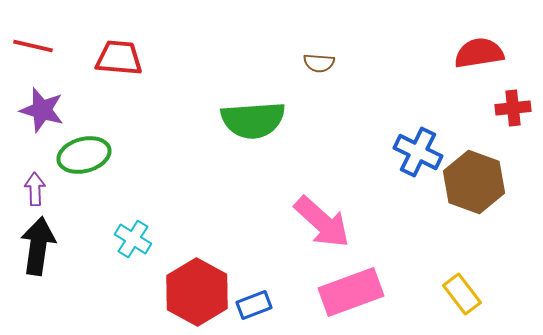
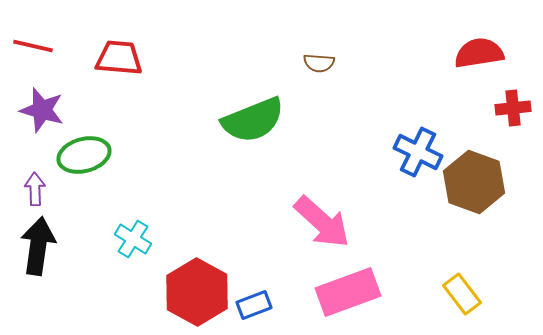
green semicircle: rotated 18 degrees counterclockwise
pink rectangle: moved 3 px left
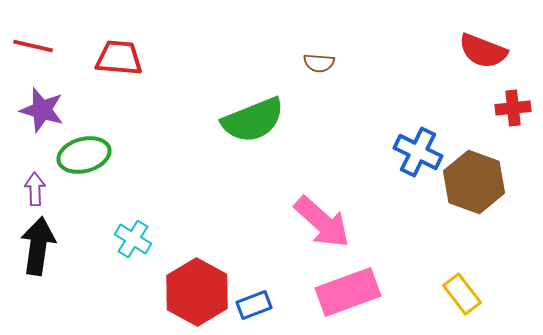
red semicircle: moved 4 px right, 2 px up; rotated 150 degrees counterclockwise
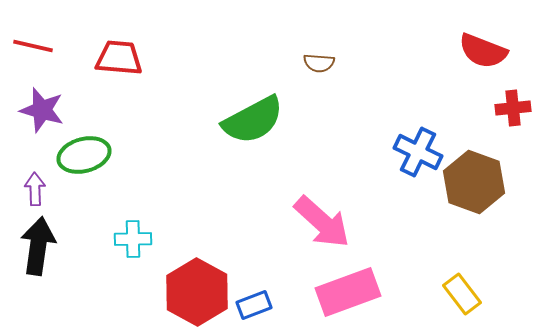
green semicircle: rotated 6 degrees counterclockwise
cyan cross: rotated 33 degrees counterclockwise
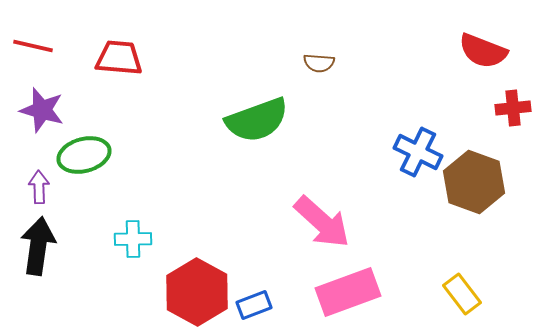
green semicircle: moved 4 px right; rotated 8 degrees clockwise
purple arrow: moved 4 px right, 2 px up
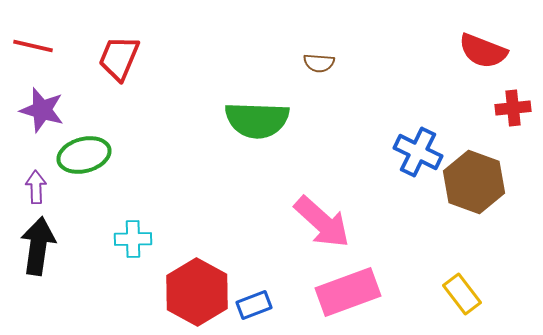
red trapezoid: rotated 72 degrees counterclockwise
green semicircle: rotated 22 degrees clockwise
purple arrow: moved 3 px left
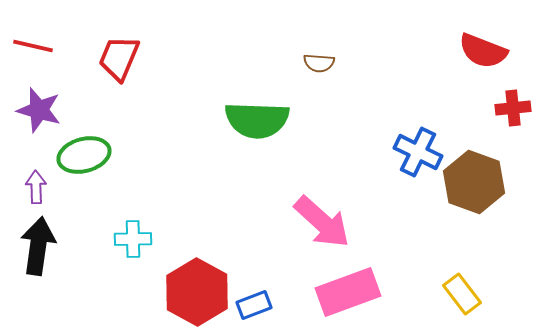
purple star: moved 3 px left
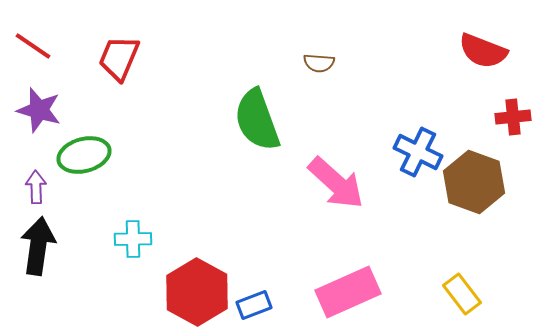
red line: rotated 21 degrees clockwise
red cross: moved 9 px down
green semicircle: rotated 68 degrees clockwise
pink arrow: moved 14 px right, 39 px up
pink rectangle: rotated 4 degrees counterclockwise
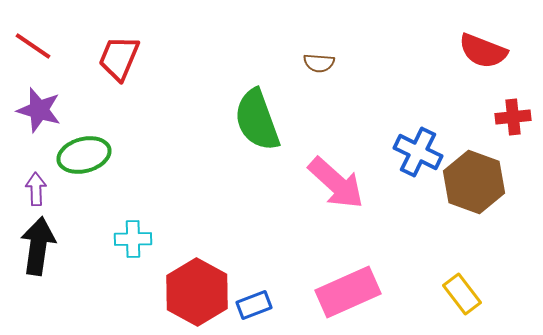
purple arrow: moved 2 px down
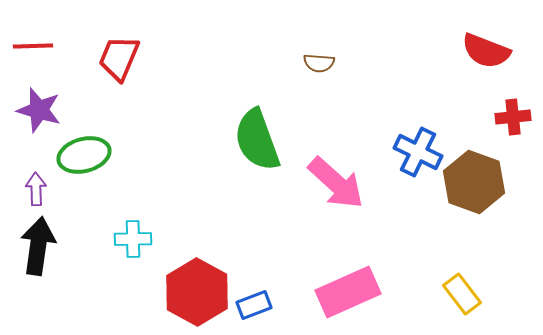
red line: rotated 36 degrees counterclockwise
red semicircle: moved 3 px right
green semicircle: moved 20 px down
